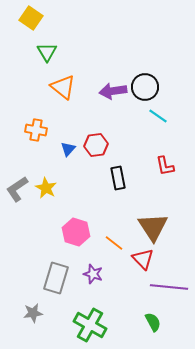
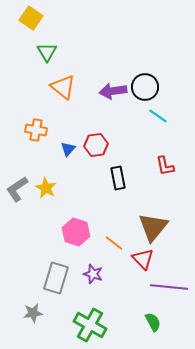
brown triangle: rotated 12 degrees clockwise
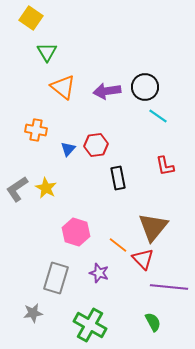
purple arrow: moved 6 px left
orange line: moved 4 px right, 2 px down
purple star: moved 6 px right, 1 px up
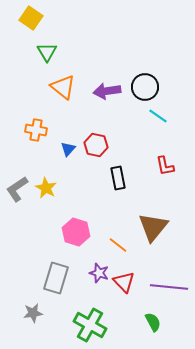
red hexagon: rotated 20 degrees clockwise
red triangle: moved 19 px left, 23 px down
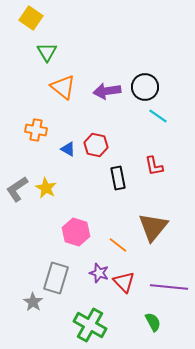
blue triangle: rotated 42 degrees counterclockwise
red L-shape: moved 11 px left
gray star: moved 11 px up; rotated 30 degrees counterclockwise
